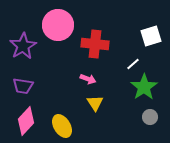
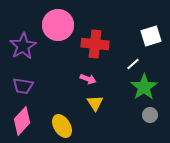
gray circle: moved 2 px up
pink diamond: moved 4 px left
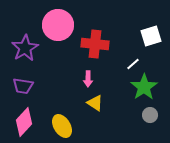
purple star: moved 2 px right, 2 px down
pink arrow: rotated 70 degrees clockwise
yellow triangle: rotated 24 degrees counterclockwise
pink diamond: moved 2 px right, 1 px down
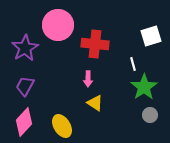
white line: rotated 64 degrees counterclockwise
purple trapezoid: moved 2 px right; rotated 110 degrees clockwise
